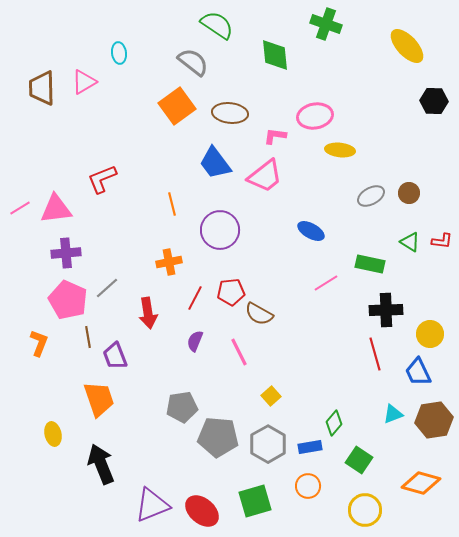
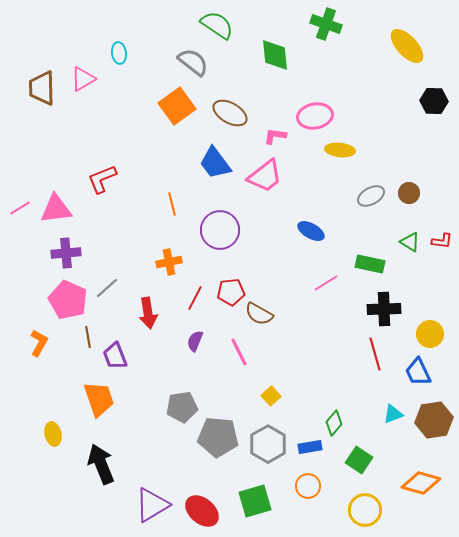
pink triangle at (84, 82): moved 1 px left, 3 px up
brown ellipse at (230, 113): rotated 24 degrees clockwise
black cross at (386, 310): moved 2 px left, 1 px up
orange L-shape at (39, 343): rotated 8 degrees clockwise
purple triangle at (152, 505): rotated 9 degrees counterclockwise
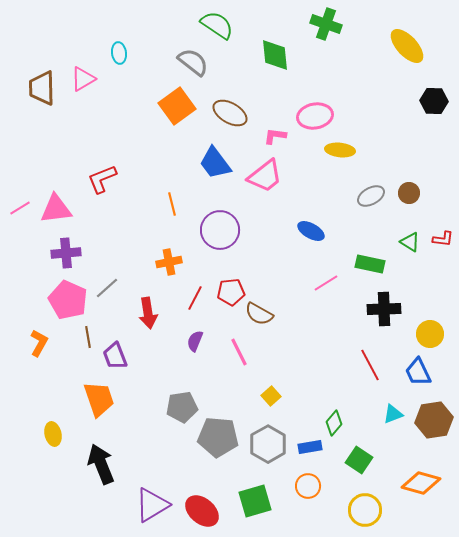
red L-shape at (442, 241): moved 1 px right, 2 px up
red line at (375, 354): moved 5 px left, 11 px down; rotated 12 degrees counterclockwise
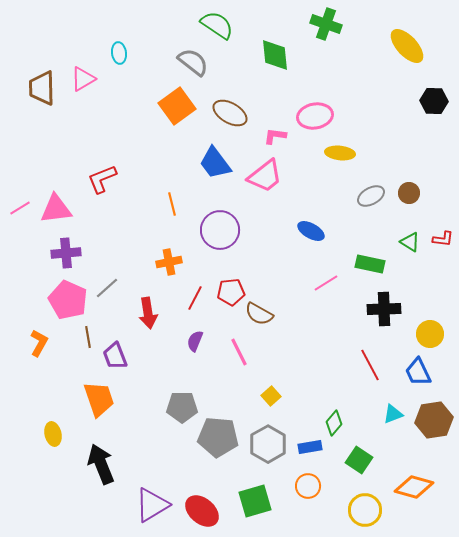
yellow ellipse at (340, 150): moved 3 px down
gray pentagon at (182, 407): rotated 8 degrees clockwise
orange diamond at (421, 483): moved 7 px left, 4 px down
